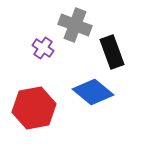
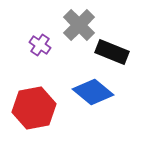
gray cross: moved 4 px right; rotated 24 degrees clockwise
purple cross: moved 3 px left, 3 px up
black rectangle: rotated 48 degrees counterclockwise
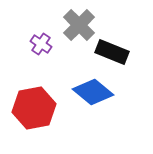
purple cross: moved 1 px right, 1 px up
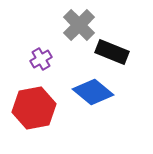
purple cross: moved 15 px down; rotated 25 degrees clockwise
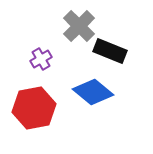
gray cross: moved 1 px down
black rectangle: moved 2 px left, 1 px up
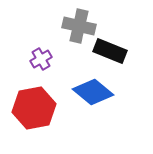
gray cross: rotated 32 degrees counterclockwise
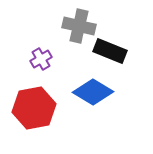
blue diamond: rotated 9 degrees counterclockwise
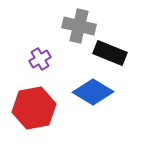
black rectangle: moved 2 px down
purple cross: moved 1 px left
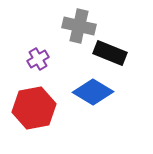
purple cross: moved 2 px left
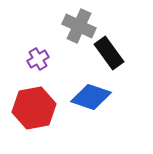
gray cross: rotated 12 degrees clockwise
black rectangle: moved 1 px left; rotated 32 degrees clockwise
blue diamond: moved 2 px left, 5 px down; rotated 12 degrees counterclockwise
